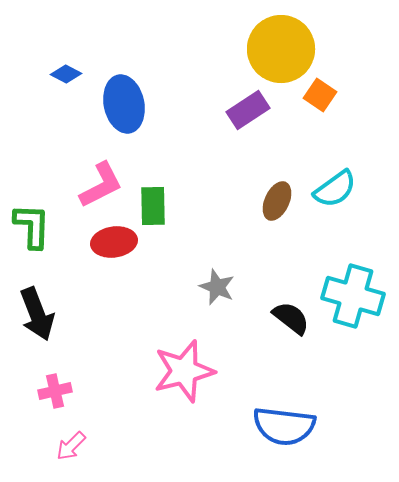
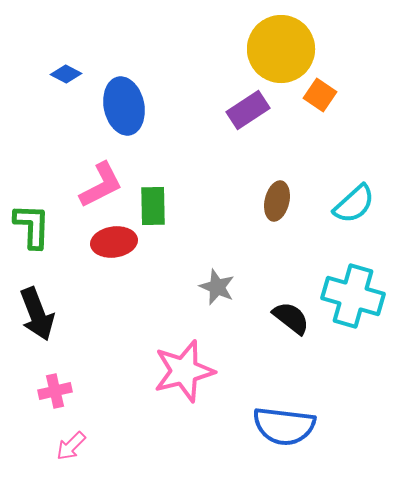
blue ellipse: moved 2 px down
cyan semicircle: moved 19 px right, 15 px down; rotated 6 degrees counterclockwise
brown ellipse: rotated 12 degrees counterclockwise
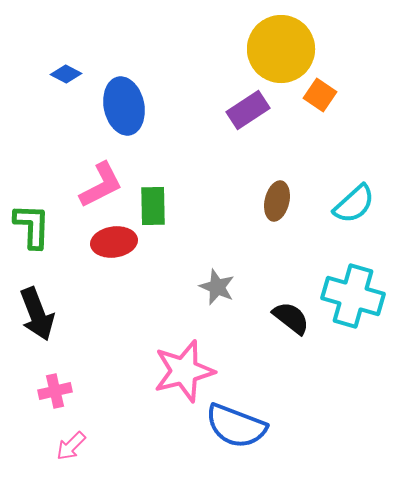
blue semicircle: moved 48 px left; rotated 14 degrees clockwise
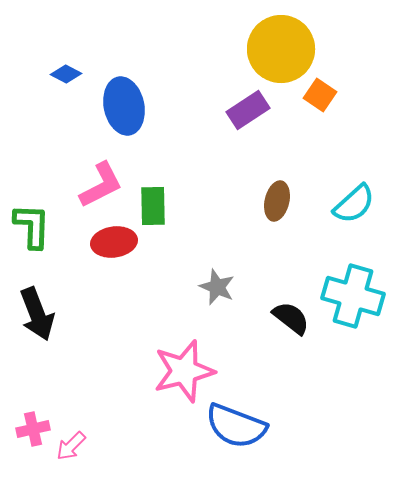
pink cross: moved 22 px left, 38 px down
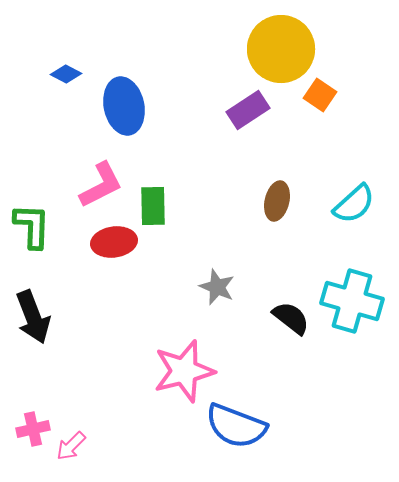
cyan cross: moved 1 px left, 5 px down
black arrow: moved 4 px left, 3 px down
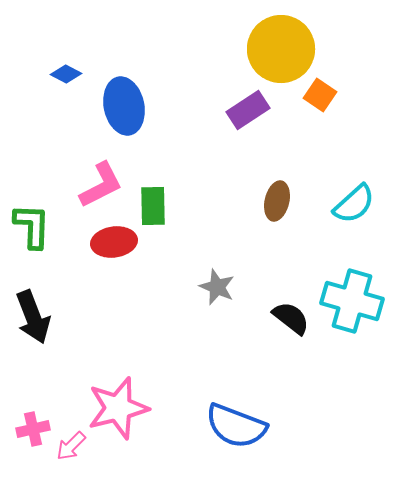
pink star: moved 66 px left, 37 px down
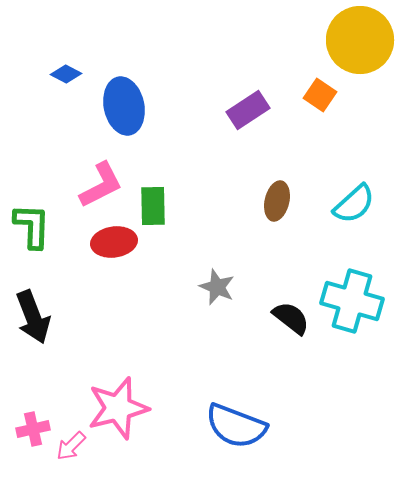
yellow circle: moved 79 px right, 9 px up
